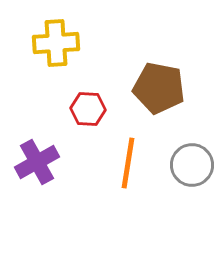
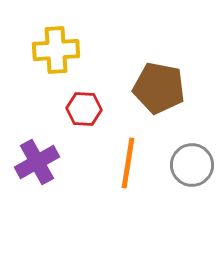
yellow cross: moved 7 px down
red hexagon: moved 4 px left
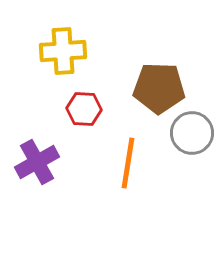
yellow cross: moved 7 px right, 1 px down
brown pentagon: rotated 9 degrees counterclockwise
gray circle: moved 32 px up
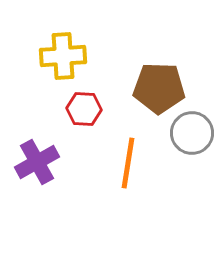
yellow cross: moved 5 px down
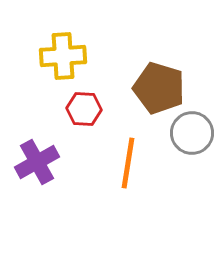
brown pentagon: rotated 15 degrees clockwise
